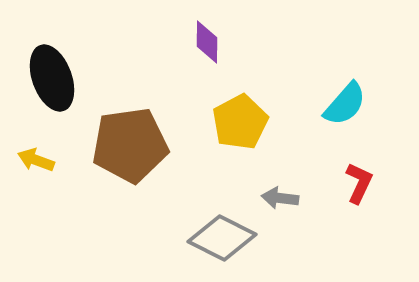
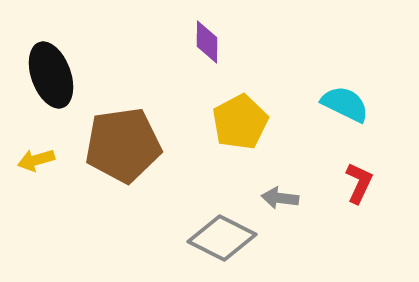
black ellipse: moved 1 px left, 3 px up
cyan semicircle: rotated 105 degrees counterclockwise
brown pentagon: moved 7 px left
yellow arrow: rotated 36 degrees counterclockwise
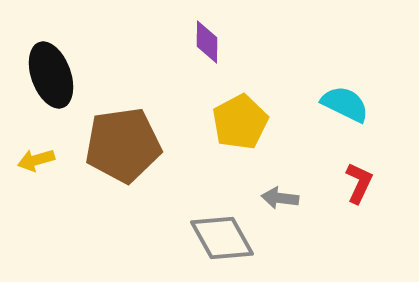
gray diamond: rotated 34 degrees clockwise
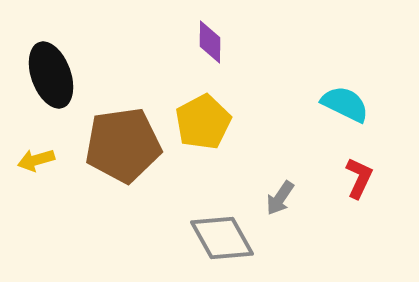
purple diamond: moved 3 px right
yellow pentagon: moved 37 px left
red L-shape: moved 5 px up
gray arrow: rotated 63 degrees counterclockwise
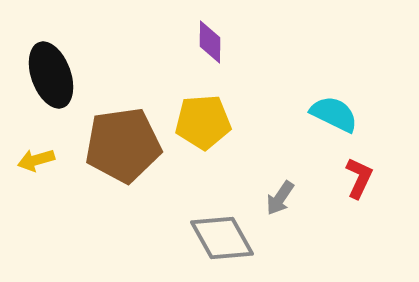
cyan semicircle: moved 11 px left, 10 px down
yellow pentagon: rotated 24 degrees clockwise
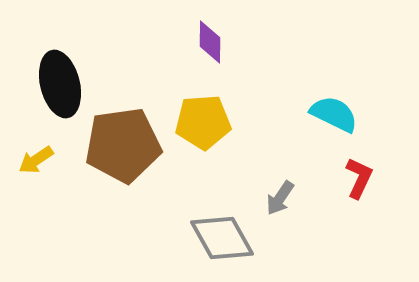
black ellipse: moved 9 px right, 9 px down; rotated 6 degrees clockwise
yellow arrow: rotated 18 degrees counterclockwise
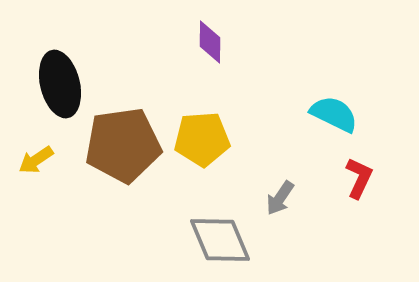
yellow pentagon: moved 1 px left, 17 px down
gray diamond: moved 2 px left, 2 px down; rotated 6 degrees clockwise
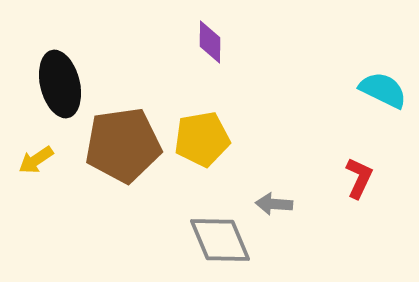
cyan semicircle: moved 49 px right, 24 px up
yellow pentagon: rotated 6 degrees counterclockwise
gray arrow: moved 6 px left, 6 px down; rotated 60 degrees clockwise
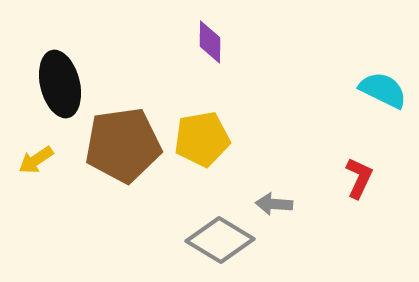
gray diamond: rotated 36 degrees counterclockwise
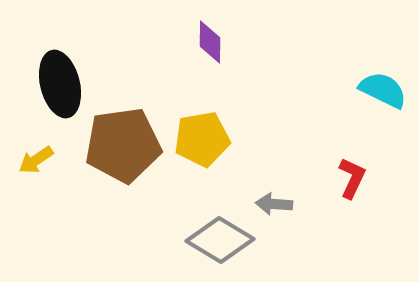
red L-shape: moved 7 px left
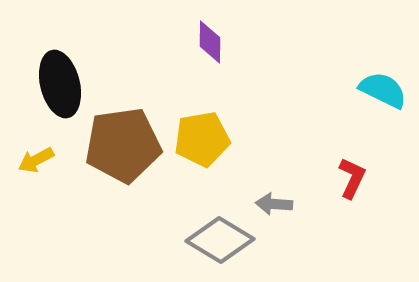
yellow arrow: rotated 6 degrees clockwise
